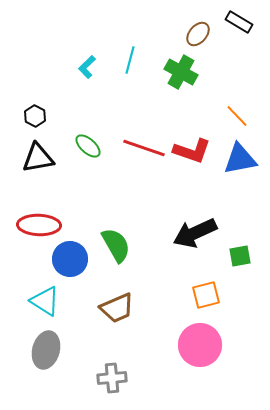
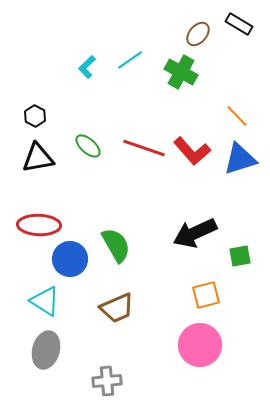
black rectangle: moved 2 px down
cyan line: rotated 40 degrees clockwise
red L-shape: rotated 30 degrees clockwise
blue triangle: rotated 6 degrees counterclockwise
gray cross: moved 5 px left, 3 px down
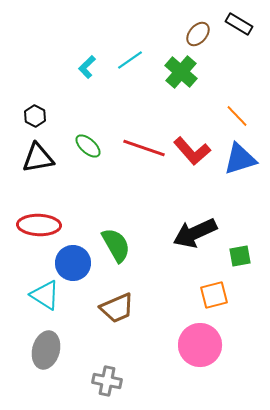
green cross: rotated 12 degrees clockwise
blue circle: moved 3 px right, 4 px down
orange square: moved 8 px right
cyan triangle: moved 6 px up
gray cross: rotated 16 degrees clockwise
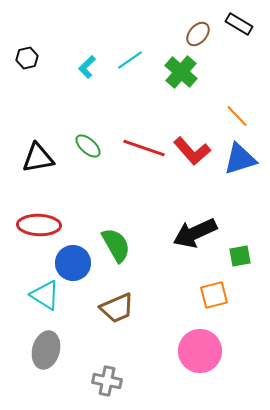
black hexagon: moved 8 px left, 58 px up; rotated 20 degrees clockwise
pink circle: moved 6 px down
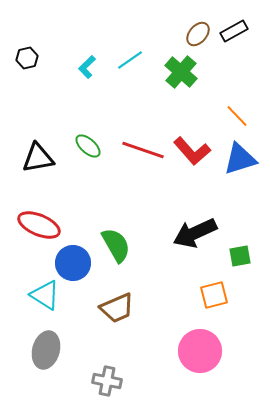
black rectangle: moved 5 px left, 7 px down; rotated 60 degrees counterclockwise
red line: moved 1 px left, 2 px down
red ellipse: rotated 21 degrees clockwise
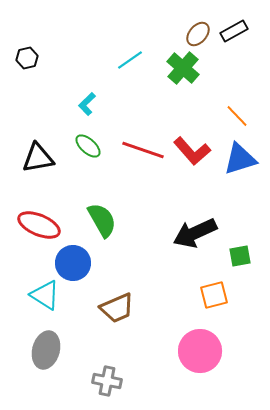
cyan L-shape: moved 37 px down
green cross: moved 2 px right, 4 px up
green semicircle: moved 14 px left, 25 px up
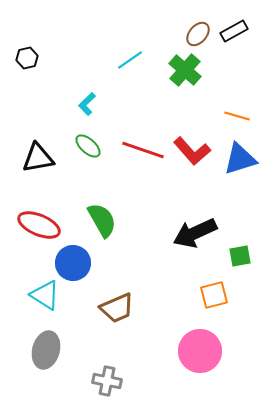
green cross: moved 2 px right, 2 px down
orange line: rotated 30 degrees counterclockwise
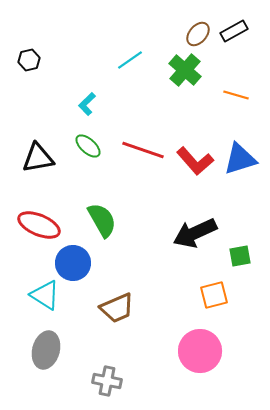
black hexagon: moved 2 px right, 2 px down
orange line: moved 1 px left, 21 px up
red L-shape: moved 3 px right, 10 px down
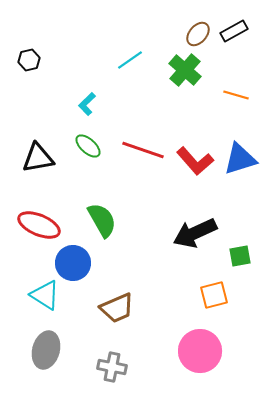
gray cross: moved 5 px right, 14 px up
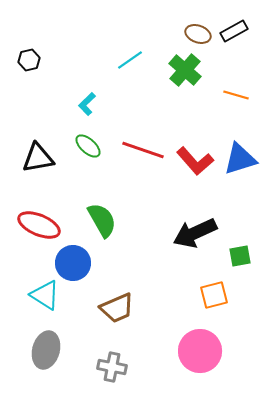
brown ellipse: rotated 70 degrees clockwise
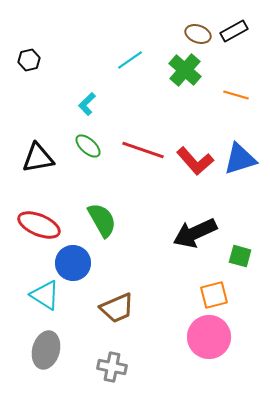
green square: rotated 25 degrees clockwise
pink circle: moved 9 px right, 14 px up
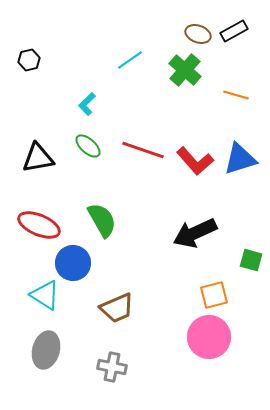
green square: moved 11 px right, 4 px down
